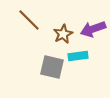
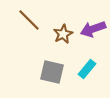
cyan rectangle: moved 9 px right, 13 px down; rotated 42 degrees counterclockwise
gray square: moved 5 px down
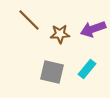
brown star: moved 3 px left; rotated 24 degrees clockwise
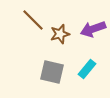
brown line: moved 4 px right
brown star: rotated 12 degrees counterclockwise
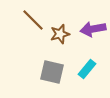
purple arrow: rotated 10 degrees clockwise
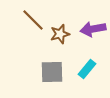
gray square: rotated 15 degrees counterclockwise
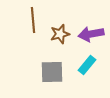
brown line: rotated 40 degrees clockwise
purple arrow: moved 2 px left, 5 px down
cyan rectangle: moved 4 px up
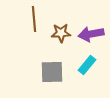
brown line: moved 1 px right, 1 px up
brown star: moved 1 px right, 1 px up; rotated 12 degrees clockwise
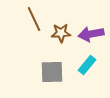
brown line: rotated 20 degrees counterclockwise
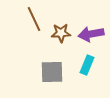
cyan rectangle: rotated 18 degrees counterclockwise
